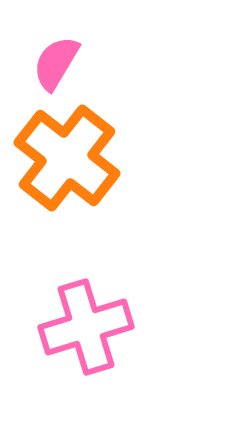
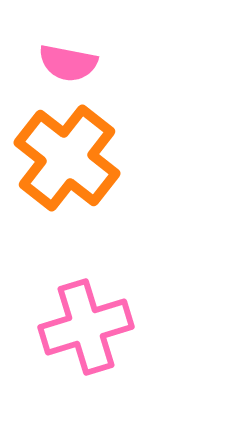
pink semicircle: moved 12 px right; rotated 110 degrees counterclockwise
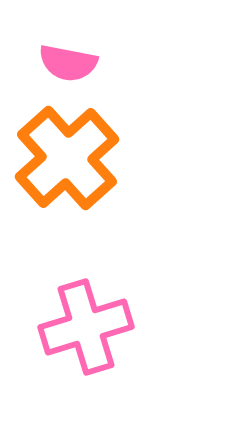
orange cross: rotated 10 degrees clockwise
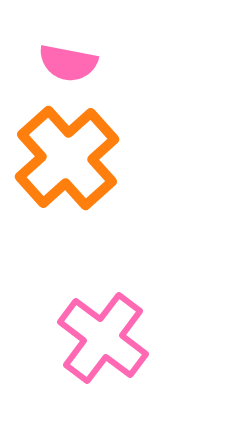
pink cross: moved 17 px right, 11 px down; rotated 36 degrees counterclockwise
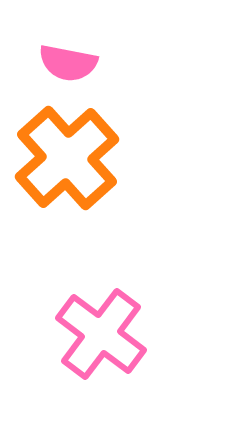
pink cross: moved 2 px left, 4 px up
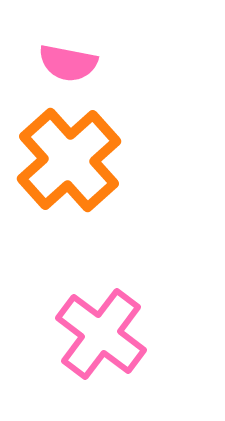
orange cross: moved 2 px right, 2 px down
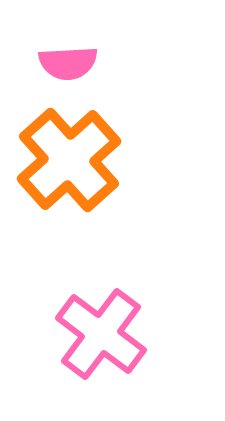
pink semicircle: rotated 14 degrees counterclockwise
